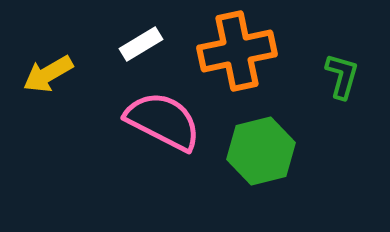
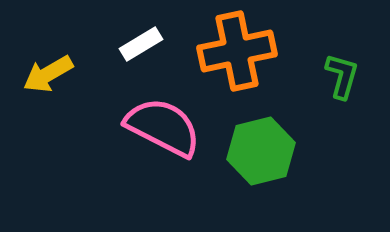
pink semicircle: moved 6 px down
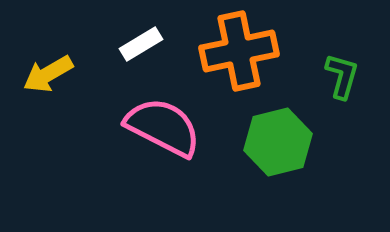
orange cross: moved 2 px right
green hexagon: moved 17 px right, 9 px up
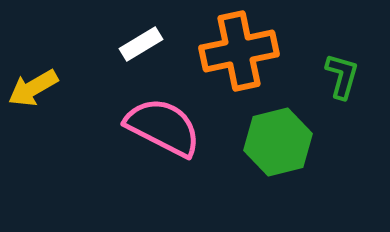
yellow arrow: moved 15 px left, 14 px down
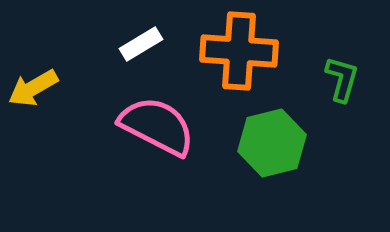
orange cross: rotated 16 degrees clockwise
green L-shape: moved 3 px down
pink semicircle: moved 6 px left, 1 px up
green hexagon: moved 6 px left, 1 px down
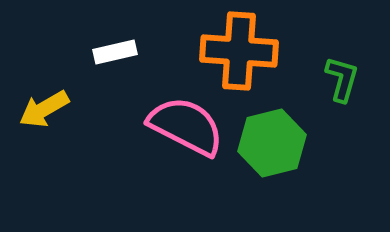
white rectangle: moved 26 px left, 8 px down; rotated 18 degrees clockwise
yellow arrow: moved 11 px right, 21 px down
pink semicircle: moved 29 px right
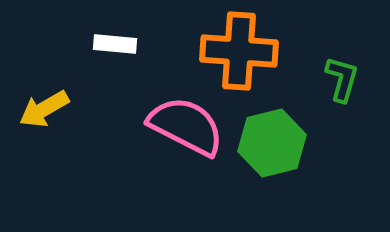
white rectangle: moved 8 px up; rotated 18 degrees clockwise
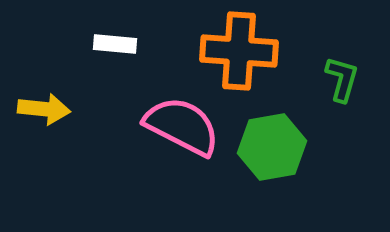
yellow arrow: rotated 144 degrees counterclockwise
pink semicircle: moved 4 px left
green hexagon: moved 4 px down; rotated 4 degrees clockwise
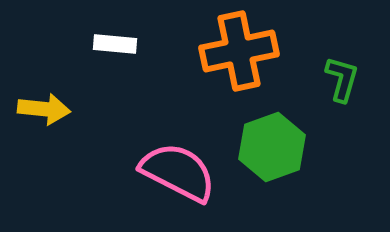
orange cross: rotated 16 degrees counterclockwise
pink semicircle: moved 4 px left, 46 px down
green hexagon: rotated 10 degrees counterclockwise
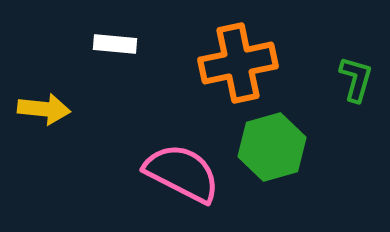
orange cross: moved 1 px left, 12 px down
green L-shape: moved 14 px right
green hexagon: rotated 4 degrees clockwise
pink semicircle: moved 4 px right, 1 px down
